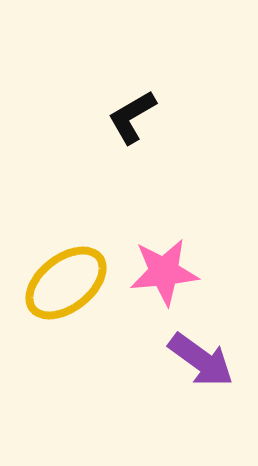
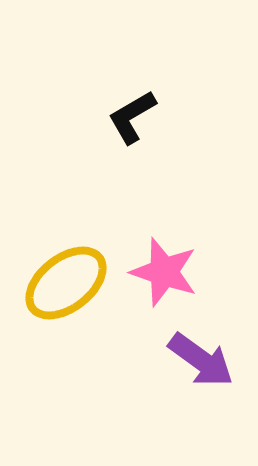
pink star: rotated 24 degrees clockwise
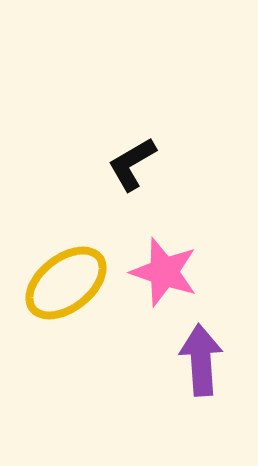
black L-shape: moved 47 px down
purple arrow: rotated 130 degrees counterclockwise
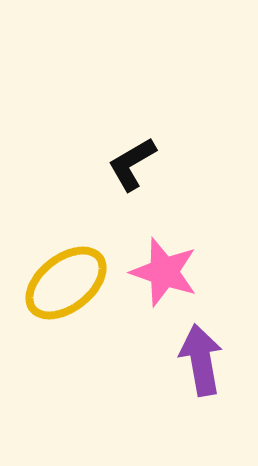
purple arrow: rotated 6 degrees counterclockwise
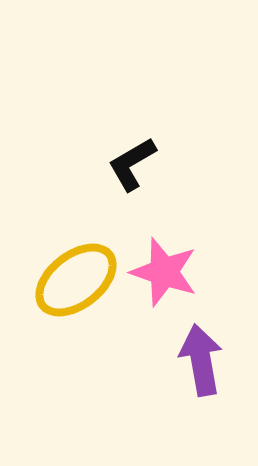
yellow ellipse: moved 10 px right, 3 px up
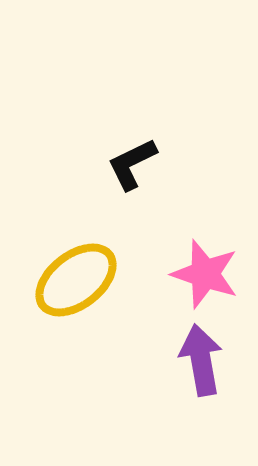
black L-shape: rotated 4 degrees clockwise
pink star: moved 41 px right, 2 px down
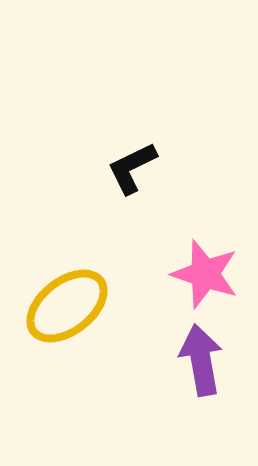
black L-shape: moved 4 px down
yellow ellipse: moved 9 px left, 26 px down
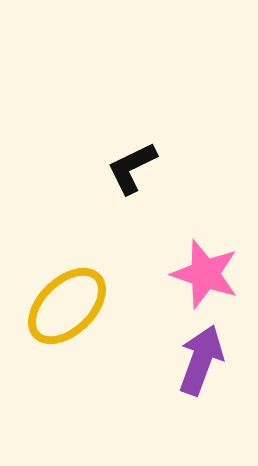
yellow ellipse: rotated 6 degrees counterclockwise
purple arrow: rotated 30 degrees clockwise
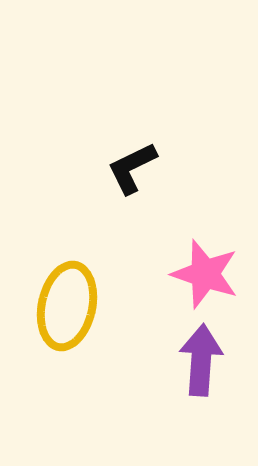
yellow ellipse: rotated 34 degrees counterclockwise
purple arrow: rotated 16 degrees counterclockwise
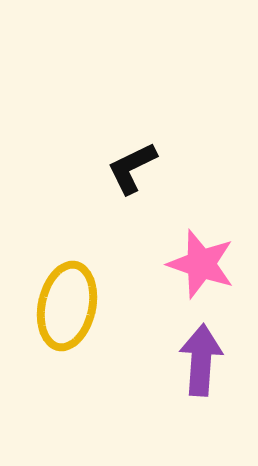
pink star: moved 4 px left, 10 px up
